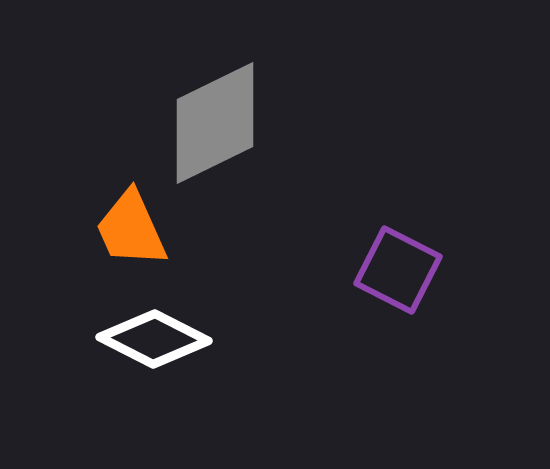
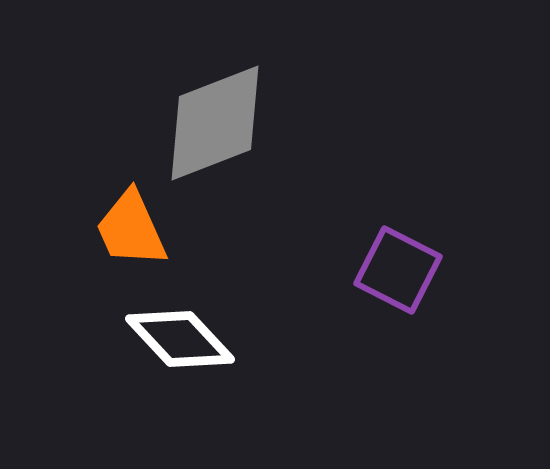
gray diamond: rotated 5 degrees clockwise
white diamond: moved 26 px right; rotated 20 degrees clockwise
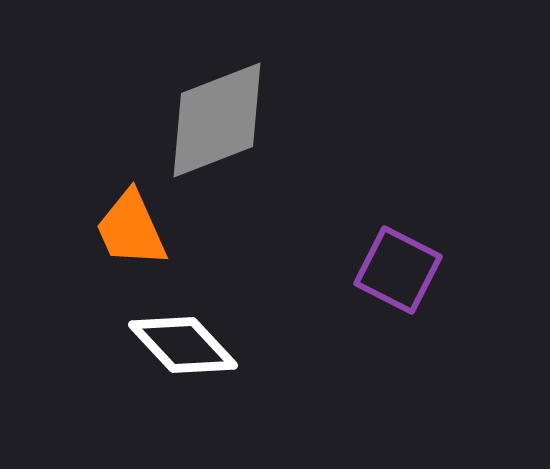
gray diamond: moved 2 px right, 3 px up
white diamond: moved 3 px right, 6 px down
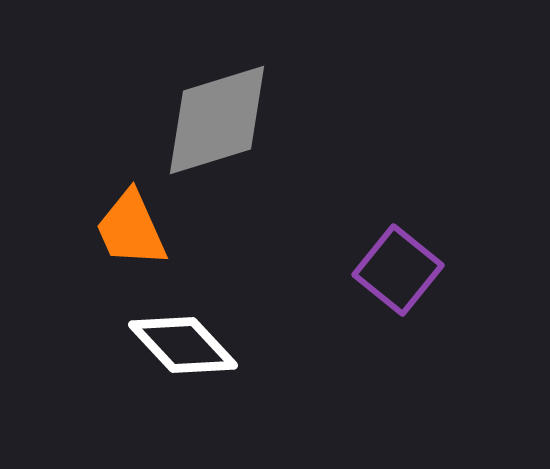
gray diamond: rotated 4 degrees clockwise
purple square: rotated 12 degrees clockwise
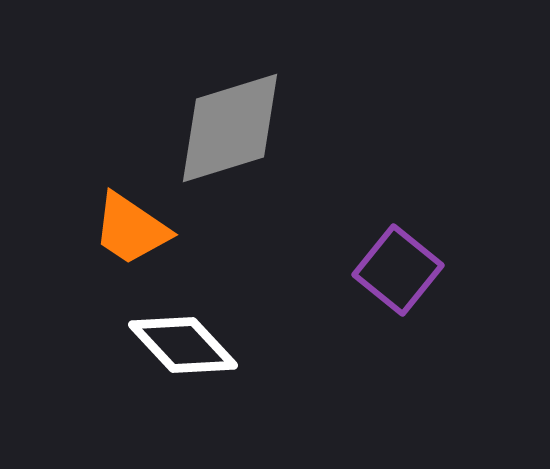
gray diamond: moved 13 px right, 8 px down
orange trapezoid: rotated 32 degrees counterclockwise
